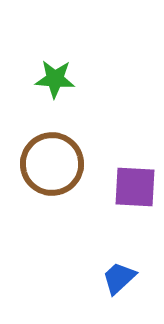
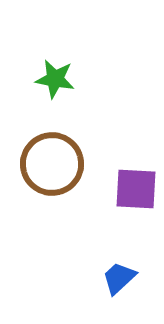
green star: rotated 6 degrees clockwise
purple square: moved 1 px right, 2 px down
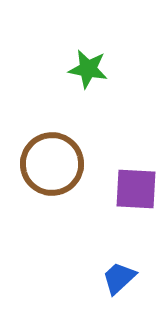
green star: moved 33 px right, 10 px up
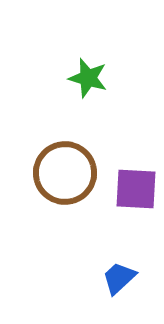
green star: moved 9 px down; rotated 6 degrees clockwise
brown circle: moved 13 px right, 9 px down
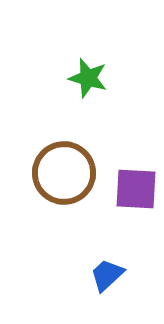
brown circle: moved 1 px left
blue trapezoid: moved 12 px left, 3 px up
